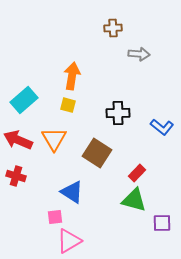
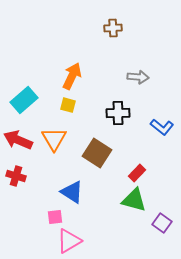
gray arrow: moved 1 px left, 23 px down
orange arrow: rotated 16 degrees clockwise
purple square: rotated 36 degrees clockwise
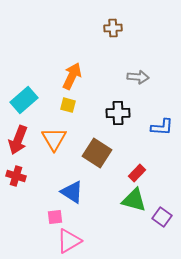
blue L-shape: rotated 35 degrees counterclockwise
red arrow: rotated 92 degrees counterclockwise
purple square: moved 6 px up
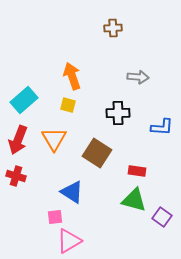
orange arrow: rotated 44 degrees counterclockwise
red rectangle: moved 2 px up; rotated 54 degrees clockwise
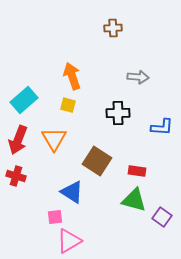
brown square: moved 8 px down
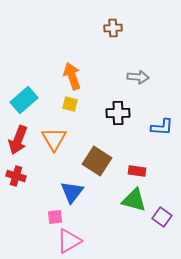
yellow square: moved 2 px right, 1 px up
blue triangle: rotated 35 degrees clockwise
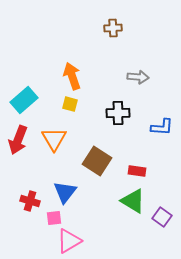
red cross: moved 14 px right, 25 px down
blue triangle: moved 7 px left
green triangle: moved 1 px left, 1 px down; rotated 16 degrees clockwise
pink square: moved 1 px left, 1 px down
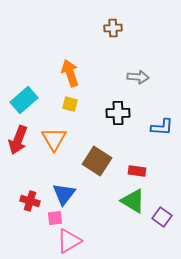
orange arrow: moved 2 px left, 3 px up
blue triangle: moved 1 px left, 2 px down
pink square: moved 1 px right
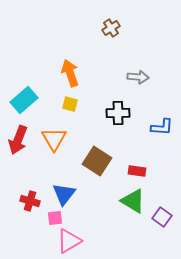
brown cross: moved 2 px left; rotated 30 degrees counterclockwise
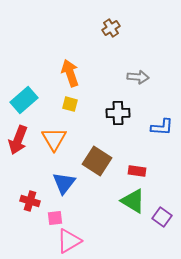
blue triangle: moved 11 px up
